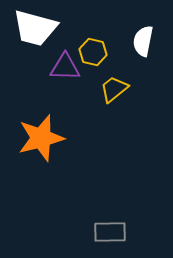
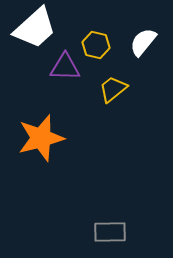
white trapezoid: rotated 57 degrees counterclockwise
white semicircle: moved 1 px down; rotated 28 degrees clockwise
yellow hexagon: moved 3 px right, 7 px up
yellow trapezoid: moved 1 px left
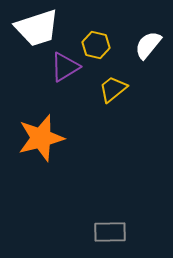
white trapezoid: moved 2 px right; rotated 24 degrees clockwise
white semicircle: moved 5 px right, 3 px down
purple triangle: rotated 32 degrees counterclockwise
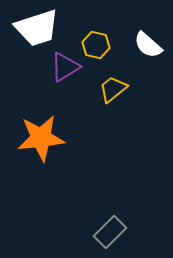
white semicircle: rotated 88 degrees counterclockwise
orange star: rotated 9 degrees clockwise
gray rectangle: rotated 44 degrees counterclockwise
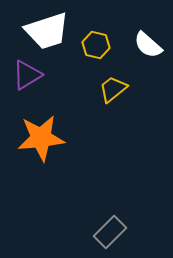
white trapezoid: moved 10 px right, 3 px down
purple triangle: moved 38 px left, 8 px down
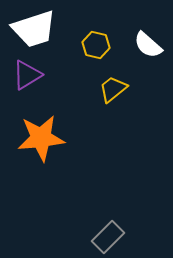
white trapezoid: moved 13 px left, 2 px up
gray rectangle: moved 2 px left, 5 px down
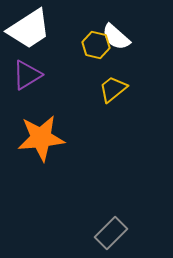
white trapezoid: moved 5 px left; rotated 15 degrees counterclockwise
white semicircle: moved 32 px left, 8 px up
gray rectangle: moved 3 px right, 4 px up
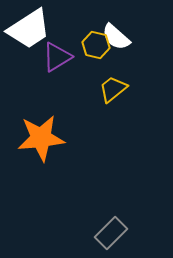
purple triangle: moved 30 px right, 18 px up
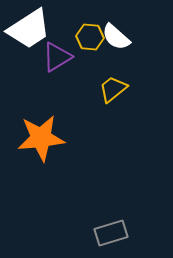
yellow hexagon: moved 6 px left, 8 px up; rotated 8 degrees counterclockwise
gray rectangle: rotated 28 degrees clockwise
